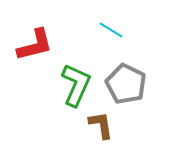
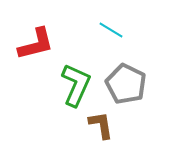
red L-shape: moved 1 px right, 1 px up
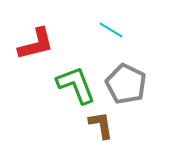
green L-shape: rotated 45 degrees counterclockwise
